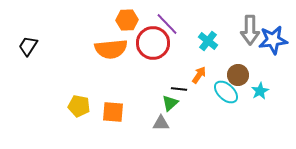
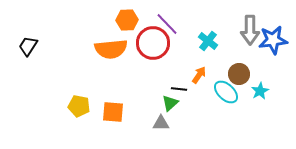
brown circle: moved 1 px right, 1 px up
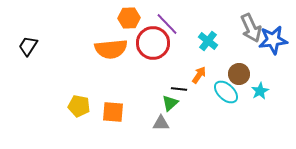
orange hexagon: moved 2 px right, 2 px up
gray arrow: moved 1 px right, 2 px up; rotated 24 degrees counterclockwise
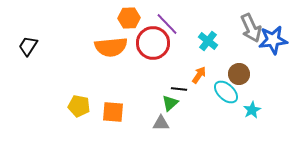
orange semicircle: moved 2 px up
cyan star: moved 8 px left, 19 px down
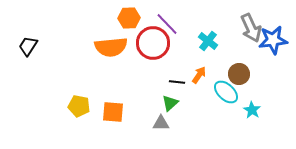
black line: moved 2 px left, 7 px up
cyan star: rotated 12 degrees counterclockwise
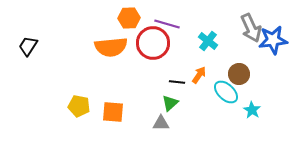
purple line: rotated 30 degrees counterclockwise
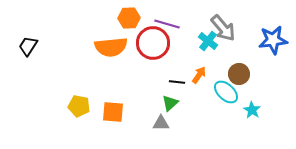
gray arrow: moved 28 px left; rotated 16 degrees counterclockwise
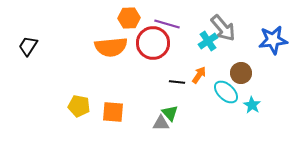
cyan cross: rotated 18 degrees clockwise
brown circle: moved 2 px right, 1 px up
green triangle: moved 10 px down; rotated 30 degrees counterclockwise
cyan star: moved 5 px up
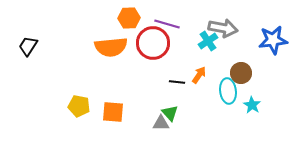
gray arrow: rotated 40 degrees counterclockwise
cyan ellipse: moved 2 px right, 1 px up; rotated 40 degrees clockwise
